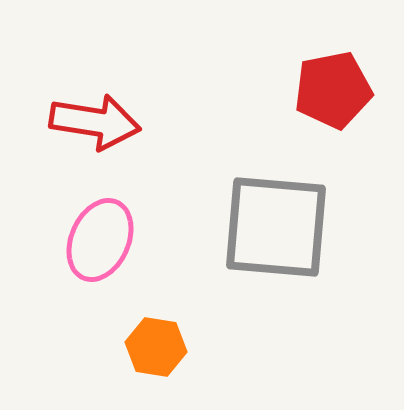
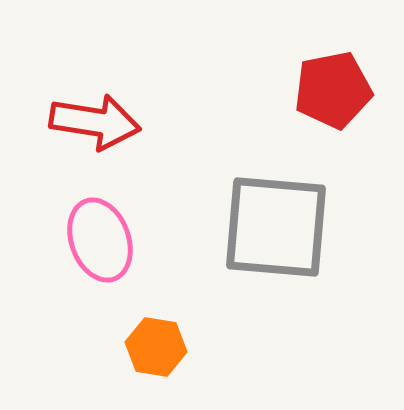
pink ellipse: rotated 44 degrees counterclockwise
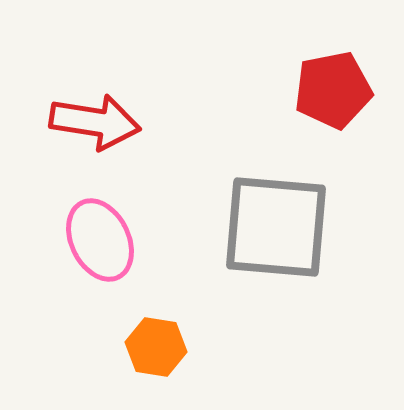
pink ellipse: rotated 6 degrees counterclockwise
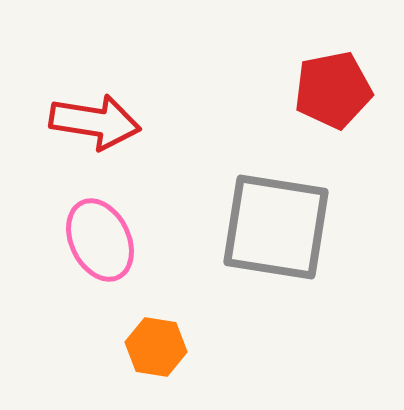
gray square: rotated 4 degrees clockwise
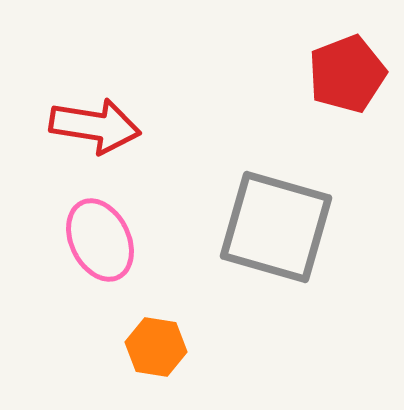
red pentagon: moved 14 px right, 16 px up; rotated 10 degrees counterclockwise
red arrow: moved 4 px down
gray square: rotated 7 degrees clockwise
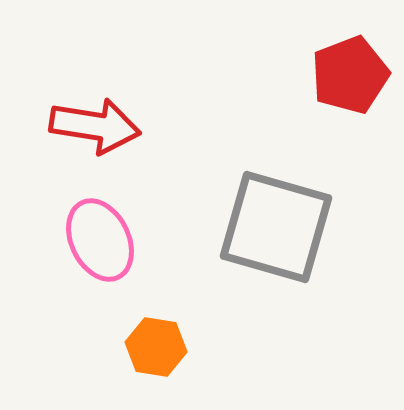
red pentagon: moved 3 px right, 1 px down
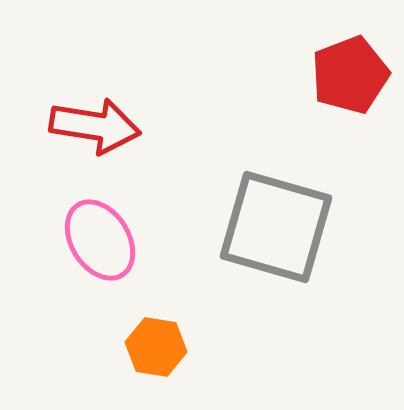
pink ellipse: rotated 6 degrees counterclockwise
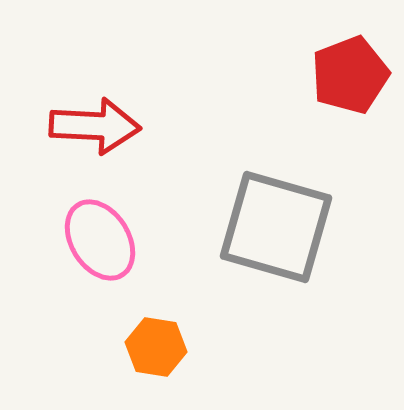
red arrow: rotated 6 degrees counterclockwise
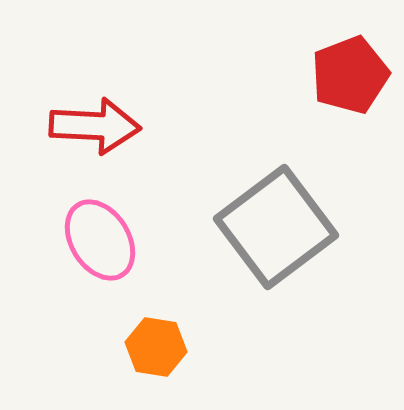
gray square: rotated 37 degrees clockwise
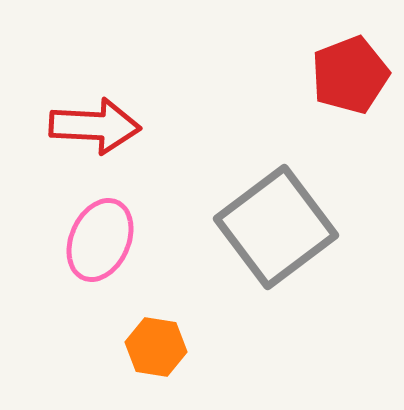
pink ellipse: rotated 56 degrees clockwise
